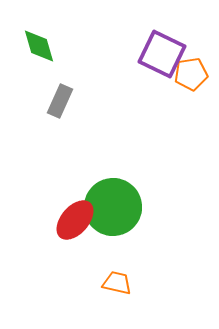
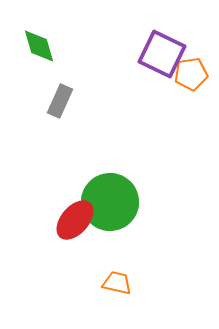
green circle: moved 3 px left, 5 px up
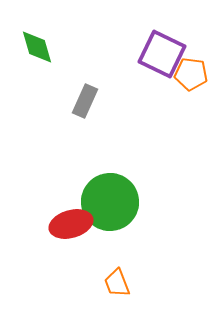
green diamond: moved 2 px left, 1 px down
orange pentagon: rotated 16 degrees clockwise
gray rectangle: moved 25 px right
red ellipse: moved 4 px left, 4 px down; rotated 33 degrees clockwise
orange trapezoid: rotated 124 degrees counterclockwise
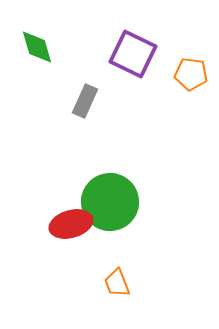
purple square: moved 29 px left
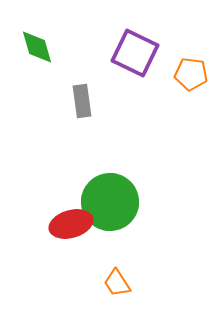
purple square: moved 2 px right, 1 px up
gray rectangle: moved 3 px left; rotated 32 degrees counterclockwise
orange trapezoid: rotated 12 degrees counterclockwise
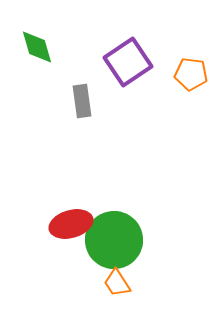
purple square: moved 7 px left, 9 px down; rotated 30 degrees clockwise
green circle: moved 4 px right, 38 px down
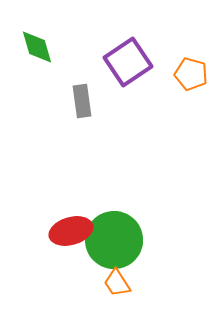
orange pentagon: rotated 8 degrees clockwise
red ellipse: moved 7 px down
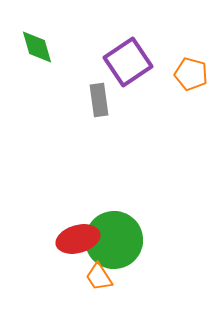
gray rectangle: moved 17 px right, 1 px up
red ellipse: moved 7 px right, 8 px down
orange trapezoid: moved 18 px left, 6 px up
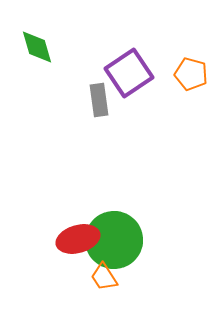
purple square: moved 1 px right, 11 px down
orange trapezoid: moved 5 px right
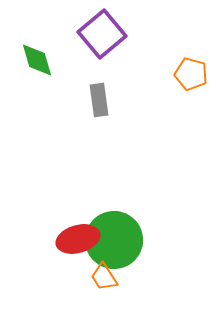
green diamond: moved 13 px down
purple square: moved 27 px left, 39 px up; rotated 6 degrees counterclockwise
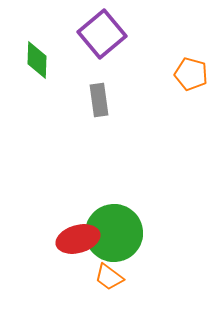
green diamond: rotated 18 degrees clockwise
green circle: moved 7 px up
orange trapezoid: moved 5 px right; rotated 20 degrees counterclockwise
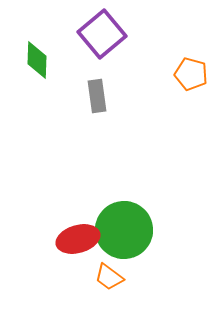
gray rectangle: moved 2 px left, 4 px up
green circle: moved 10 px right, 3 px up
